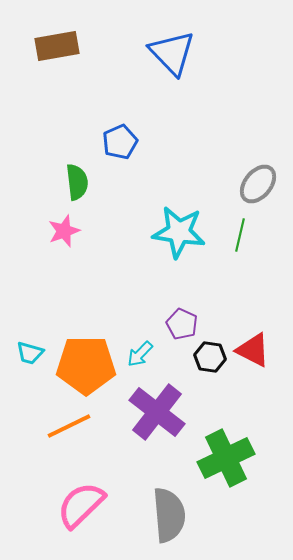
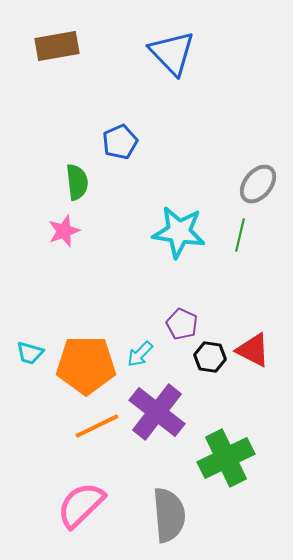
orange line: moved 28 px right
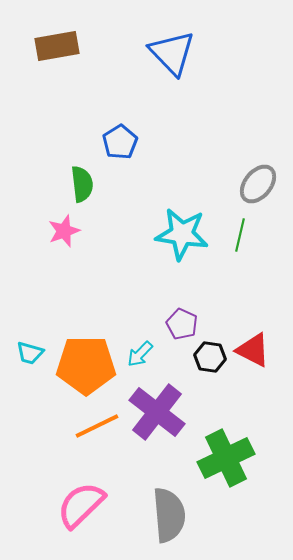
blue pentagon: rotated 8 degrees counterclockwise
green semicircle: moved 5 px right, 2 px down
cyan star: moved 3 px right, 2 px down
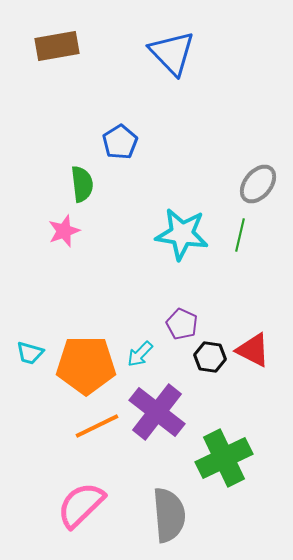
green cross: moved 2 px left
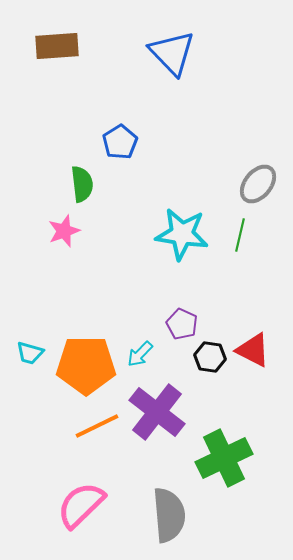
brown rectangle: rotated 6 degrees clockwise
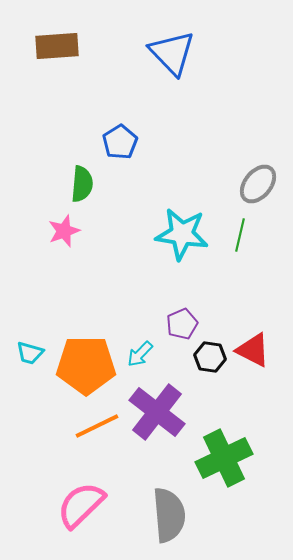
green semicircle: rotated 12 degrees clockwise
purple pentagon: rotated 24 degrees clockwise
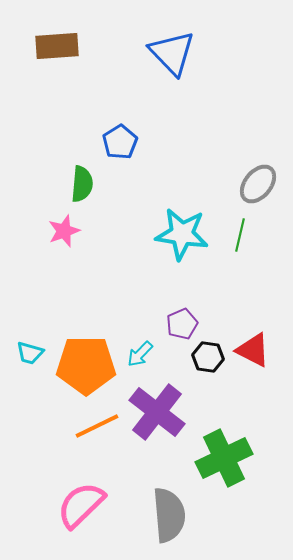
black hexagon: moved 2 px left
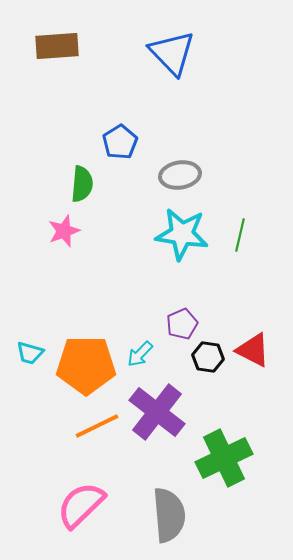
gray ellipse: moved 78 px left, 9 px up; rotated 42 degrees clockwise
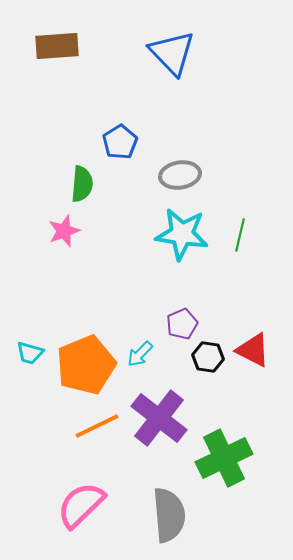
orange pentagon: rotated 22 degrees counterclockwise
purple cross: moved 2 px right, 6 px down
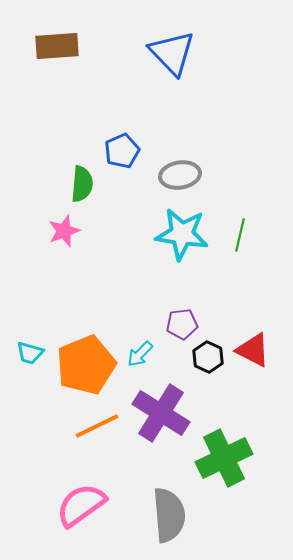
blue pentagon: moved 2 px right, 9 px down; rotated 8 degrees clockwise
purple pentagon: rotated 16 degrees clockwise
black hexagon: rotated 16 degrees clockwise
purple cross: moved 2 px right, 5 px up; rotated 6 degrees counterclockwise
pink semicircle: rotated 8 degrees clockwise
